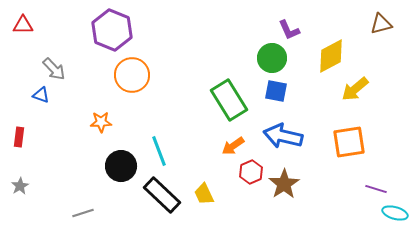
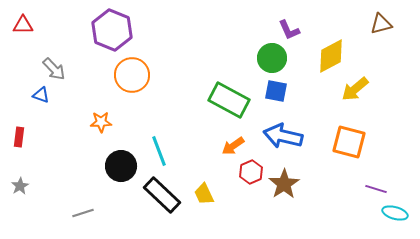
green rectangle: rotated 30 degrees counterclockwise
orange square: rotated 24 degrees clockwise
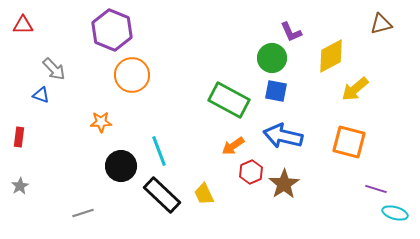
purple L-shape: moved 2 px right, 2 px down
